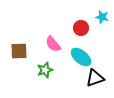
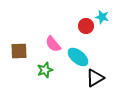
red circle: moved 5 px right, 2 px up
cyan ellipse: moved 3 px left
black triangle: rotated 12 degrees counterclockwise
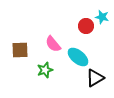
brown square: moved 1 px right, 1 px up
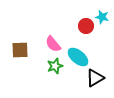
green star: moved 10 px right, 4 px up
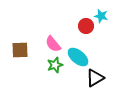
cyan star: moved 1 px left, 1 px up
green star: moved 1 px up
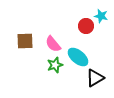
brown square: moved 5 px right, 9 px up
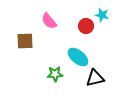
cyan star: moved 1 px right, 1 px up
pink semicircle: moved 4 px left, 23 px up
green star: moved 9 px down; rotated 14 degrees clockwise
black triangle: rotated 18 degrees clockwise
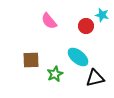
brown square: moved 6 px right, 19 px down
green star: rotated 21 degrees counterclockwise
